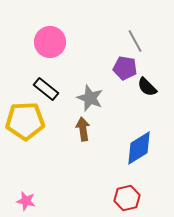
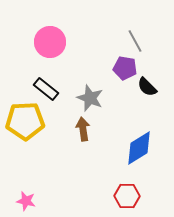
red hexagon: moved 2 px up; rotated 15 degrees clockwise
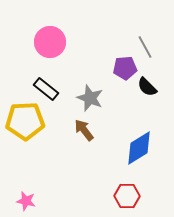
gray line: moved 10 px right, 6 px down
purple pentagon: rotated 15 degrees counterclockwise
brown arrow: moved 1 px right, 1 px down; rotated 30 degrees counterclockwise
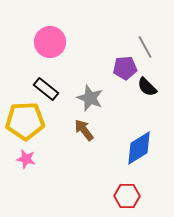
pink star: moved 42 px up
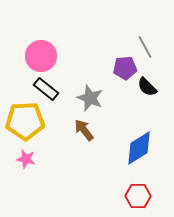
pink circle: moved 9 px left, 14 px down
red hexagon: moved 11 px right
